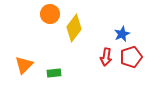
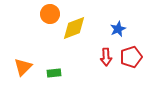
yellow diamond: rotated 32 degrees clockwise
blue star: moved 4 px left, 5 px up
red arrow: rotated 12 degrees counterclockwise
orange triangle: moved 1 px left, 2 px down
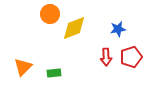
blue star: rotated 14 degrees clockwise
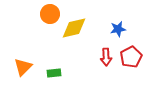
yellow diamond: rotated 8 degrees clockwise
red pentagon: rotated 10 degrees counterclockwise
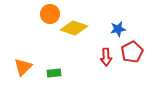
yellow diamond: rotated 32 degrees clockwise
red pentagon: moved 1 px right, 5 px up
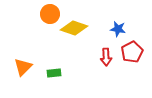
blue star: rotated 21 degrees clockwise
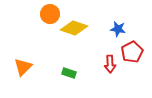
red arrow: moved 4 px right, 7 px down
green rectangle: moved 15 px right; rotated 24 degrees clockwise
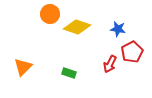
yellow diamond: moved 3 px right, 1 px up
red arrow: rotated 30 degrees clockwise
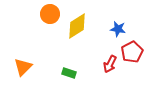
yellow diamond: moved 1 px up; rotated 52 degrees counterclockwise
